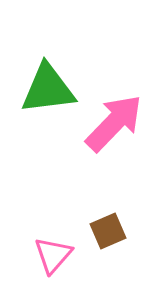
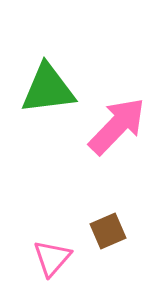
pink arrow: moved 3 px right, 3 px down
pink triangle: moved 1 px left, 3 px down
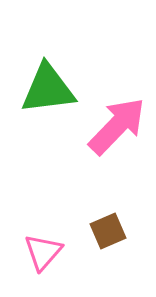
pink triangle: moved 9 px left, 6 px up
